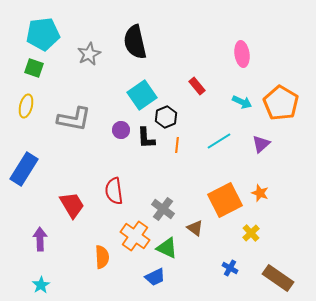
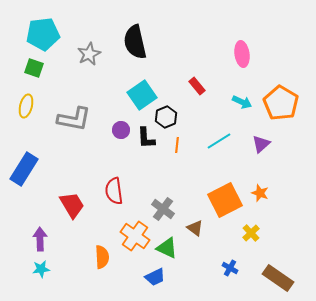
cyan star: moved 16 px up; rotated 24 degrees clockwise
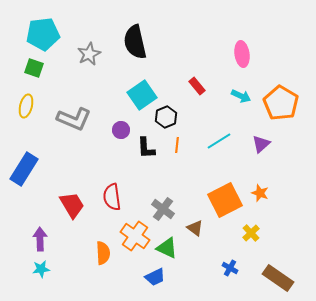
cyan arrow: moved 1 px left, 6 px up
gray L-shape: rotated 12 degrees clockwise
black L-shape: moved 10 px down
red semicircle: moved 2 px left, 6 px down
orange semicircle: moved 1 px right, 4 px up
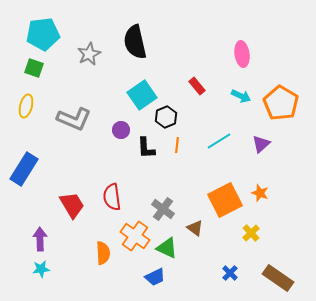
blue cross: moved 5 px down; rotated 14 degrees clockwise
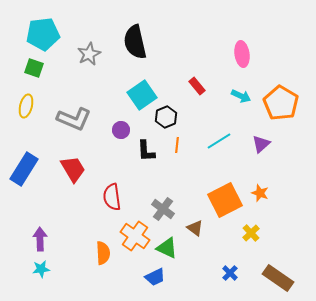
black L-shape: moved 3 px down
red trapezoid: moved 1 px right, 36 px up
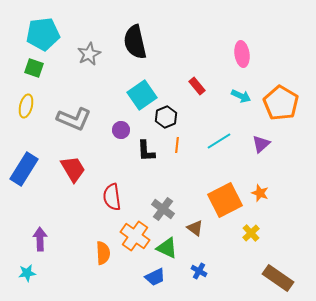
cyan star: moved 14 px left, 4 px down
blue cross: moved 31 px left, 2 px up; rotated 14 degrees counterclockwise
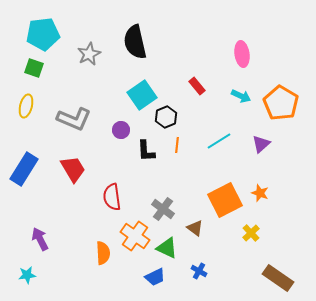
purple arrow: rotated 25 degrees counterclockwise
cyan star: moved 2 px down
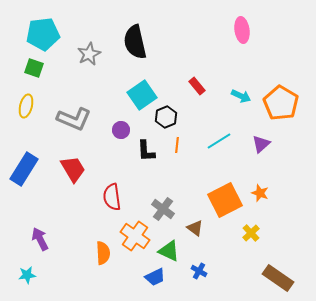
pink ellipse: moved 24 px up
green triangle: moved 2 px right, 3 px down
